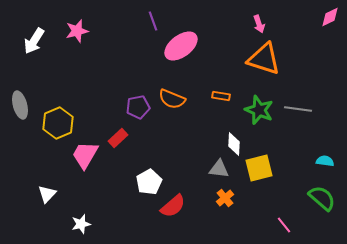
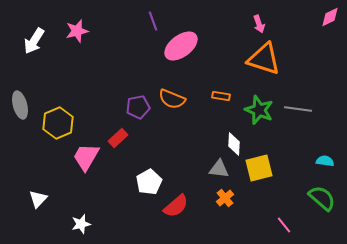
pink trapezoid: moved 1 px right, 2 px down
white triangle: moved 9 px left, 5 px down
red semicircle: moved 3 px right
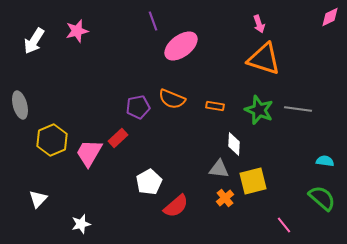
orange rectangle: moved 6 px left, 10 px down
yellow hexagon: moved 6 px left, 17 px down
pink trapezoid: moved 3 px right, 4 px up
yellow square: moved 6 px left, 13 px down
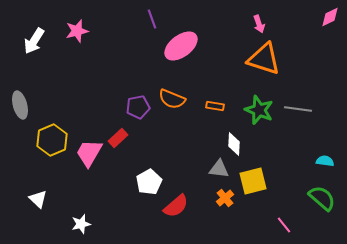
purple line: moved 1 px left, 2 px up
white triangle: rotated 30 degrees counterclockwise
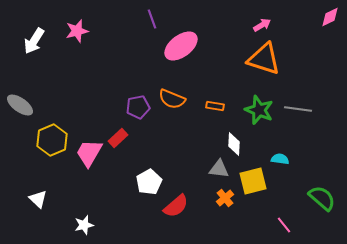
pink arrow: moved 3 px right, 1 px down; rotated 102 degrees counterclockwise
gray ellipse: rotated 40 degrees counterclockwise
cyan semicircle: moved 45 px left, 2 px up
white star: moved 3 px right, 1 px down
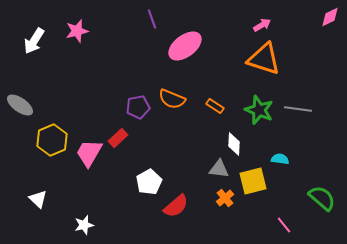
pink ellipse: moved 4 px right
orange rectangle: rotated 24 degrees clockwise
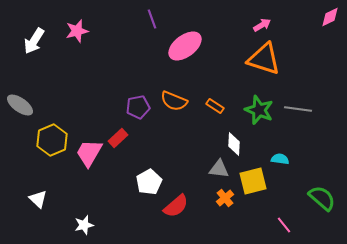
orange semicircle: moved 2 px right, 2 px down
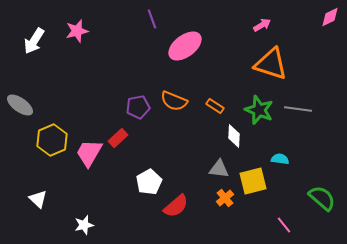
orange triangle: moved 7 px right, 5 px down
white diamond: moved 8 px up
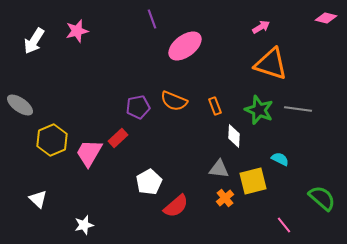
pink diamond: moved 4 px left, 1 px down; rotated 40 degrees clockwise
pink arrow: moved 1 px left, 2 px down
orange rectangle: rotated 36 degrees clockwise
cyan semicircle: rotated 18 degrees clockwise
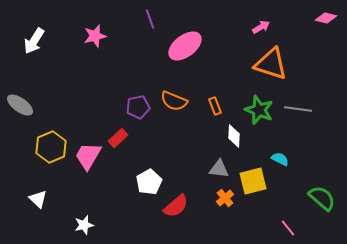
purple line: moved 2 px left
pink star: moved 18 px right, 5 px down
yellow hexagon: moved 1 px left, 7 px down
pink trapezoid: moved 1 px left, 3 px down
pink line: moved 4 px right, 3 px down
